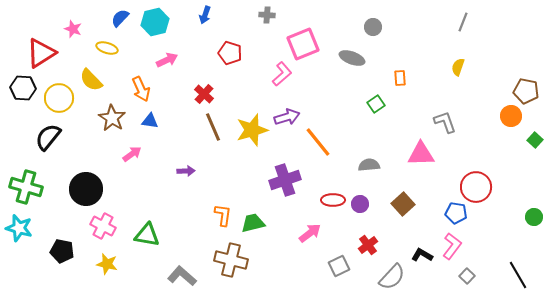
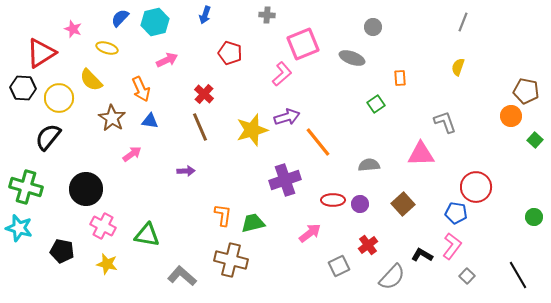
brown line at (213, 127): moved 13 px left
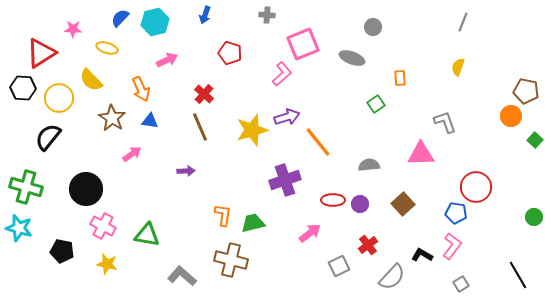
pink star at (73, 29): rotated 18 degrees counterclockwise
gray square at (467, 276): moved 6 px left, 8 px down; rotated 14 degrees clockwise
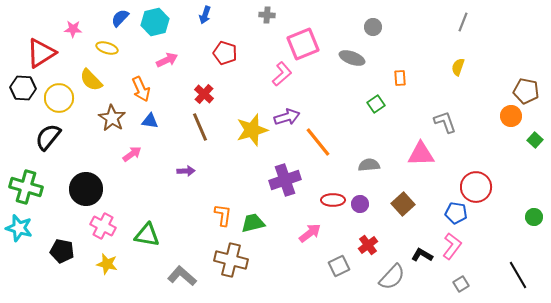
red pentagon at (230, 53): moved 5 px left
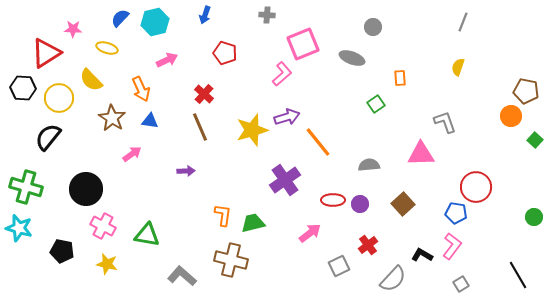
red triangle at (41, 53): moved 5 px right
purple cross at (285, 180): rotated 16 degrees counterclockwise
gray semicircle at (392, 277): moved 1 px right, 2 px down
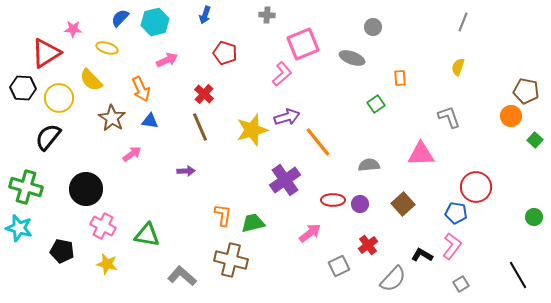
gray L-shape at (445, 122): moved 4 px right, 5 px up
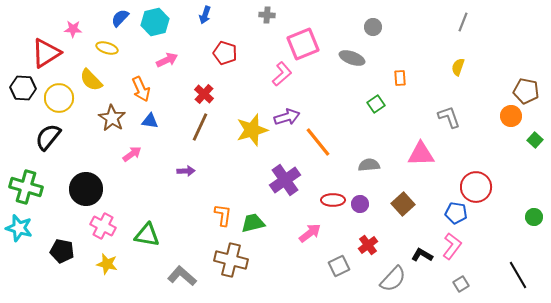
brown line at (200, 127): rotated 48 degrees clockwise
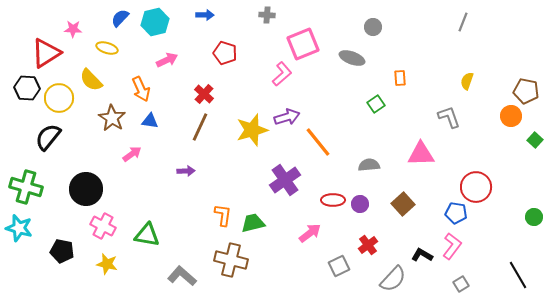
blue arrow at (205, 15): rotated 108 degrees counterclockwise
yellow semicircle at (458, 67): moved 9 px right, 14 px down
black hexagon at (23, 88): moved 4 px right
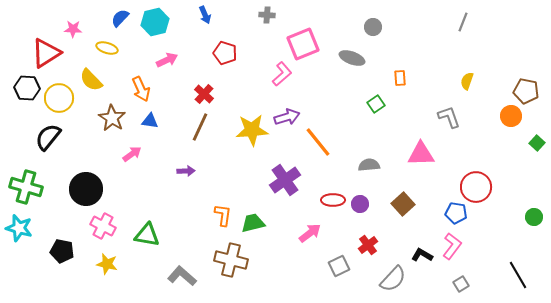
blue arrow at (205, 15): rotated 66 degrees clockwise
yellow star at (252, 130): rotated 12 degrees clockwise
green square at (535, 140): moved 2 px right, 3 px down
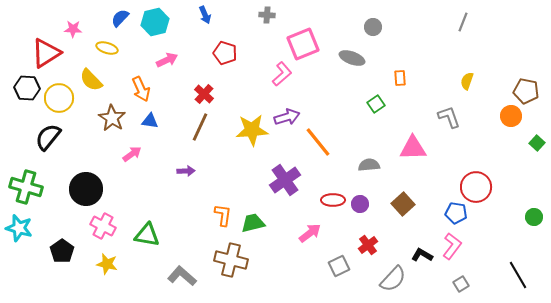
pink triangle at (421, 154): moved 8 px left, 6 px up
black pentagon at (62, 251): rotated 25 degrees clockwise
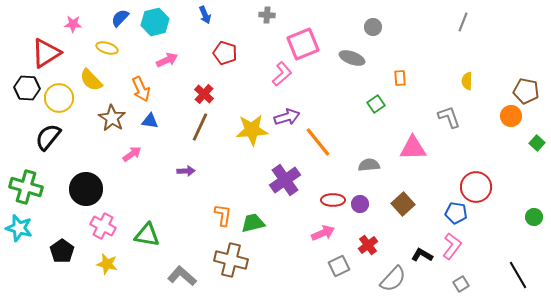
pink star at (73, 29): moved 5 px up
yellow semicircle at (467, 81): rotated 18 degrees counterclockwise
pink arrow at (310, 233): moved 13 px right; rotated 15 degrees clockwise
